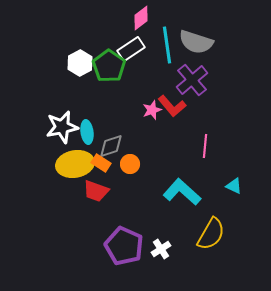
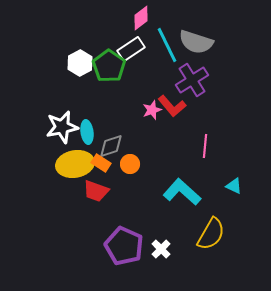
cyan line: rotated 18 degrees counterclockwise
purple cross: rotated 8 degrees clockwise
white cross: rotated 12 degrees counterclockwise
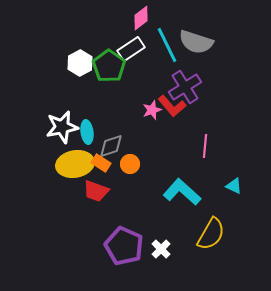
purple cross: moved 7 px left, 7 px down
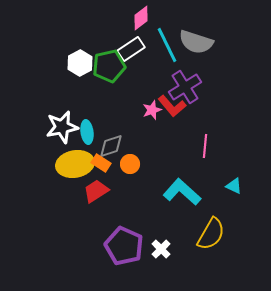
green pentagon: rotated 24 degrees clockwise
red trapezoid: rotated 128 degrees clockwise
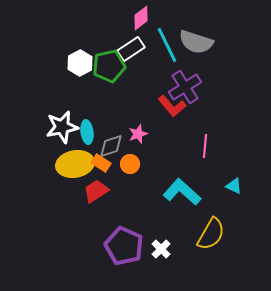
pink star: moved 14 px left, 24 px down
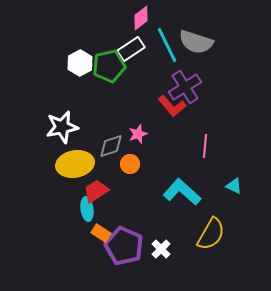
cyan ellipse: moved 77 px down
orange rectangle: moved 70 px down
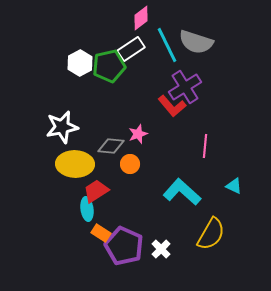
gray diamond: rotated 24 degrees clockwise
yellow ellipse: rotated 12 degrees clockwise
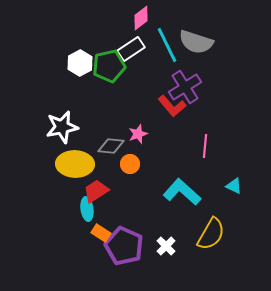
white cross: moved 5 px right, 3 px up
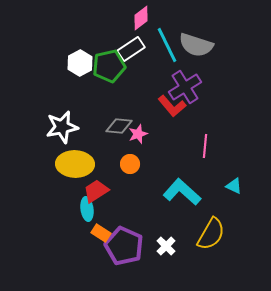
gray semicircle: moved 3 px down
gray diamond: moved 8 px right, 20 px up
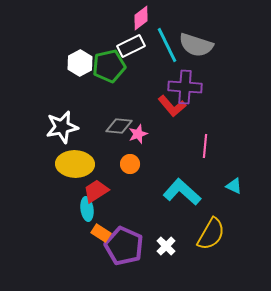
white rectangle: moved 3 px up; rotated 8 degrees clockwise
purple cross: rotated 36 degrees clockwise
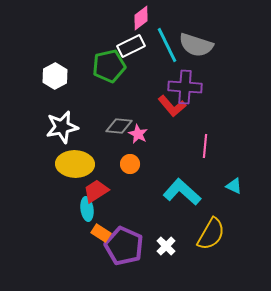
white hexagon: moved 25 px left, 13 px down
pink star: rotated 24 degrees counterclockwise
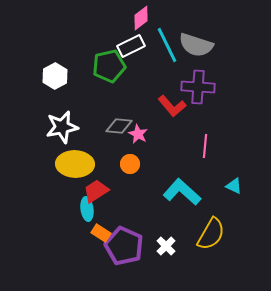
purple cross: moved 13 px right
